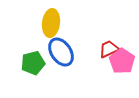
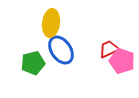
blue ellipse: moved 2 px up
pink pentagon: rotated 15 degrees counterclockwise
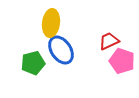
red trapezoid: moved 8 px up
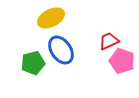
yellow ellipse: moved 5 px up; rotated 56 degrees clockwise
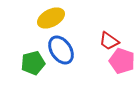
red trapezoid: rotated 120 degrees counterclockwise
